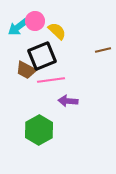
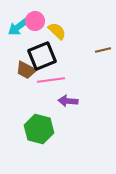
green hexagon: moved 1 px up; rotated 16 degrees counterclockwise
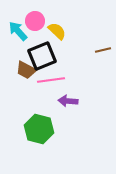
cyan arrow: moved 4 px down; rotated 85 degrees clockwise
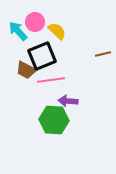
pink circle: moved 1 px down
brown line: moved 4 px down
green hexagon: moved 15 px right, 9 px up; rotated 12 degrees counterclockwise
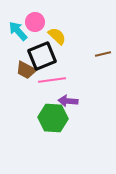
yellow semicircle: moved 5 px down
pink line: moved 1 px right
green hexagon: moved 1 px left, 2 px up
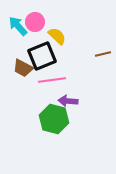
cyan arrow: moved 5 px up
brown trapezoid: moved 3 px left, 2 px up
green hexagon: moved 1 px right, 1 px down; rotated 12 degrees clockwise
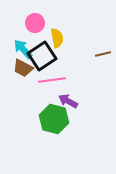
pink circle: moved 1 px down
cyan arrow: moved 5 px right, 23 px down
yellow semicircle: moved 2 px down; rotated 36 degrees clockwise
black square: rotated 12 degrees counterclockwise
purple arrow: rotated 24 degrees clockwise
